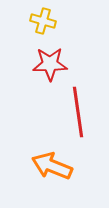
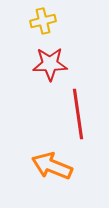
yellow cross: rotated 30 degrees counterclockwise
red line: moved 2 px down
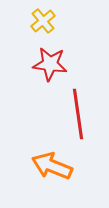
yellow cross: rotated 25 degrees counterclockwise
red star: rotated 8 degrees clockwise
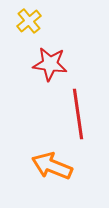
yellow cross: moved 14 px left
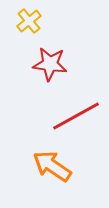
red line: moved 2 px left, 2 px down; rotated 69 degrees clockwise
orange arrow: rotated 12 degrees clockwise
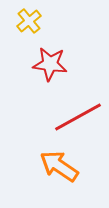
red line: moved 2 px right, 1 px down
orange arrow: moved 7 px right
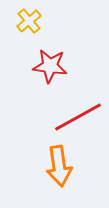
red star: moved 2 px down
orange arrow: rotated 132 degrees counterclockwise
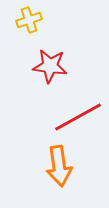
yellow cross: moved 1 px up; rotated 20 degrees clockwise
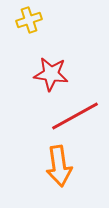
red star: moved 1 px right, 8 px down
red line: moved 3 px left, 1 px up
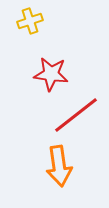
yellow cross: moved 1 px right, 1 px down
red line: moved 1 px right, 1 px up; rotated 9 degrees counterclockwise
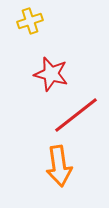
red star: rotated 8 degrees clockwise
